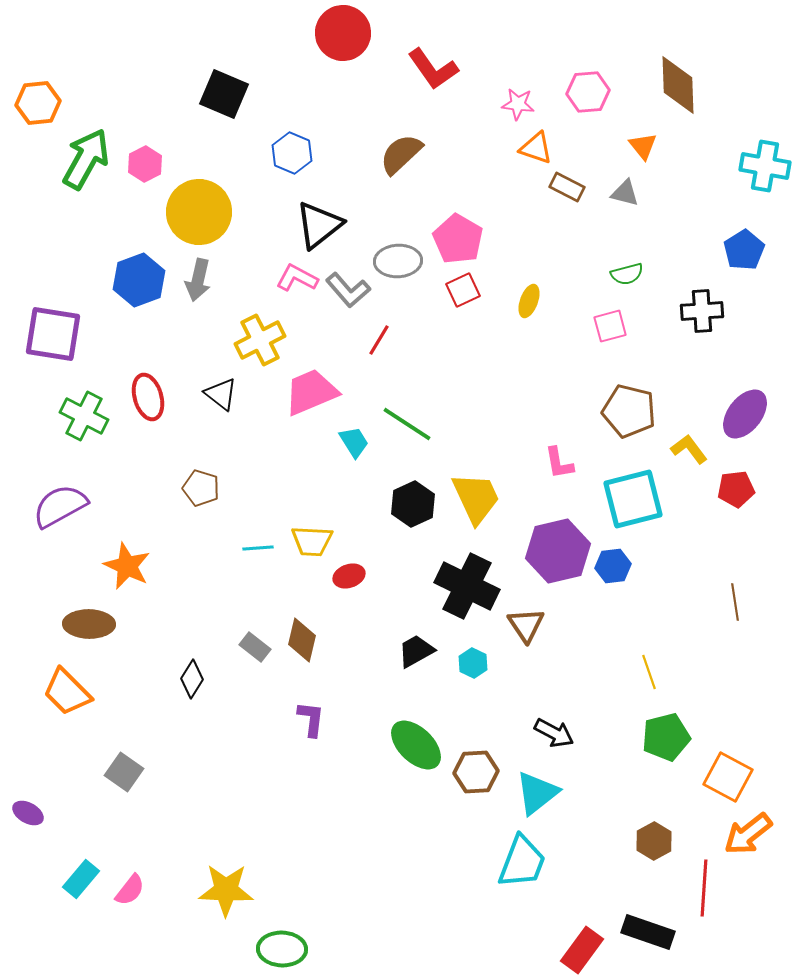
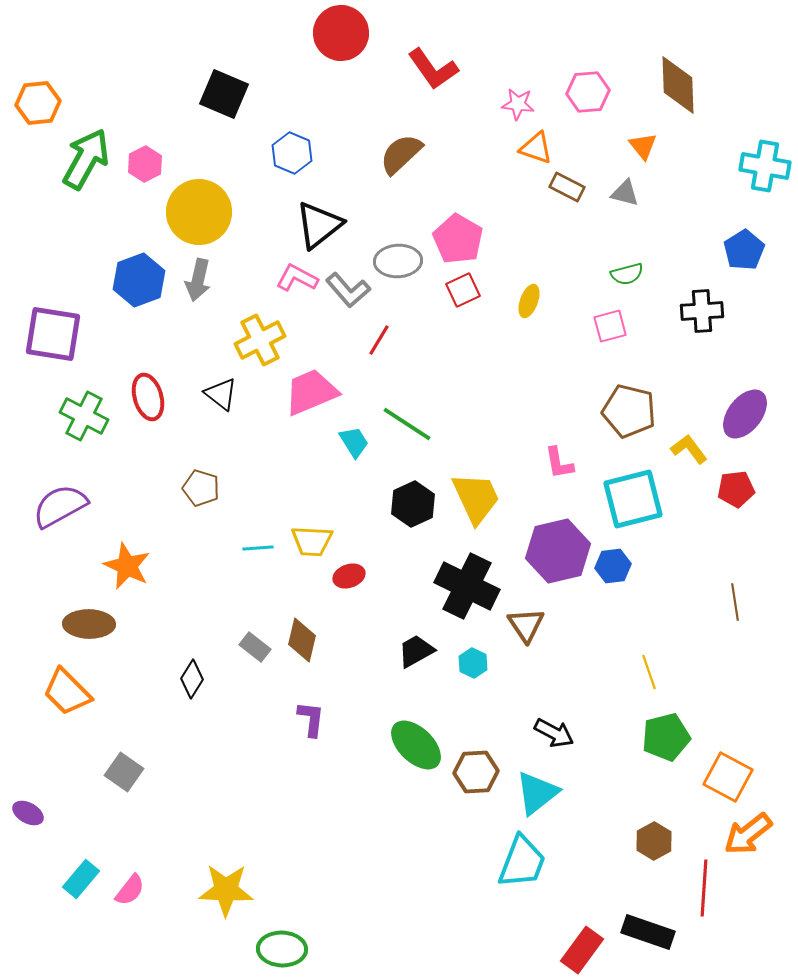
red circle at (343, 33): moved 2 px left
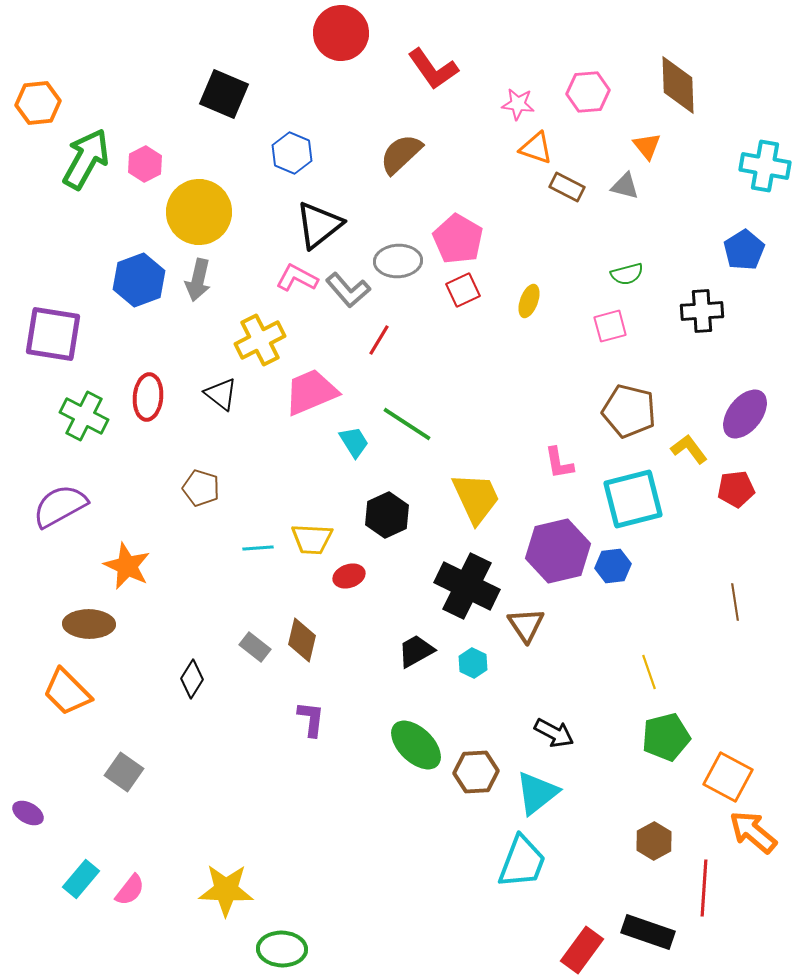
orange triangle at (643, 146): moved 4 px right
gray triangle at (625, 193): moved 7 px up
red ellipse at (148, 397): rotated 21 degrees clockwise
black hexagon at (413, 504): moved 26 px left, 11 px down
yellow trapezoid at (312, 541): moved 2 px up
orange arrow at (748, 834): moved 5 px right, 2 px up; rotated 78 degrees clockwise
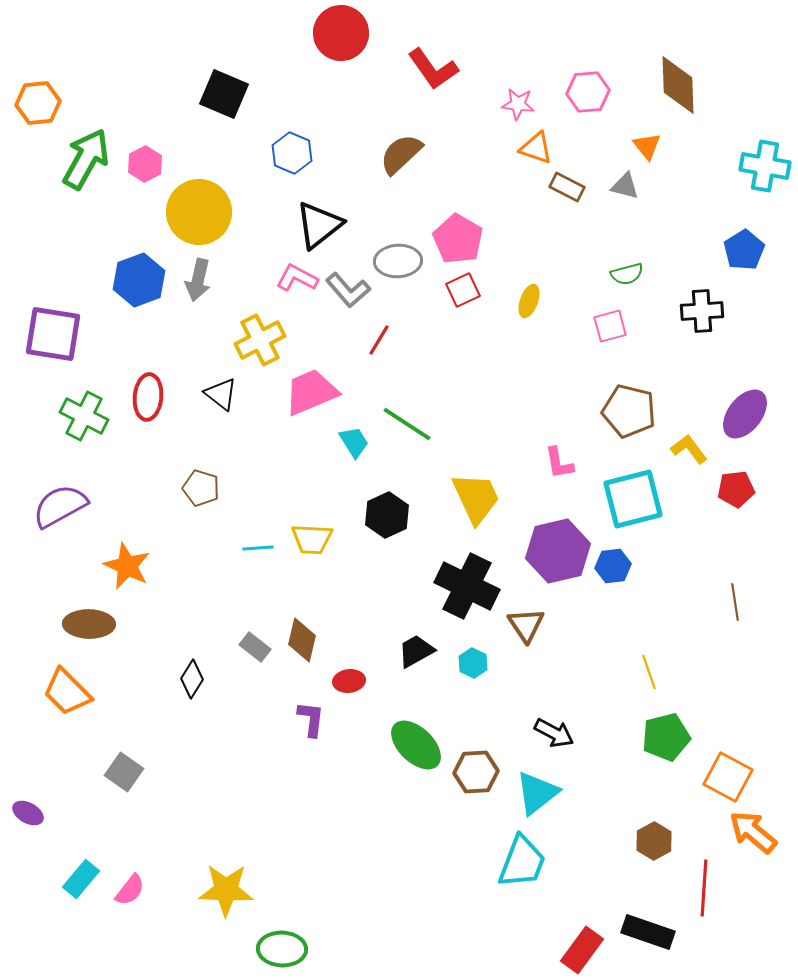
red ellipse at (349, 576): moved 105 px down; rotated 12 degrees clockwise
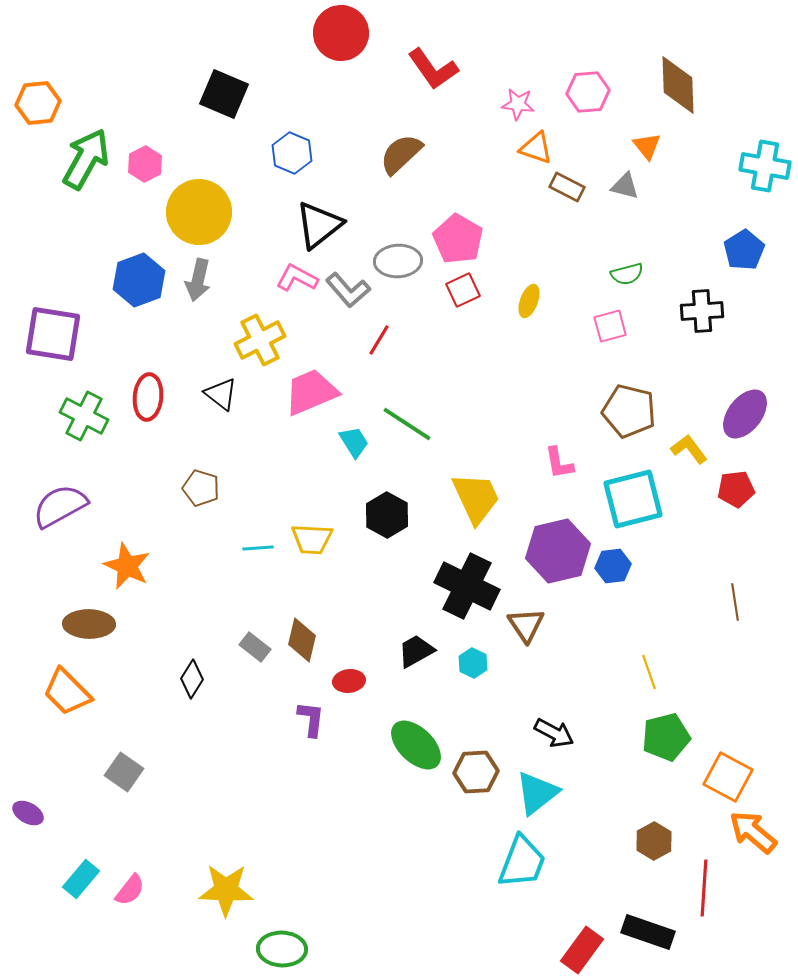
black hexagon at (387, 515): rotated 6 degrees counterclockwise
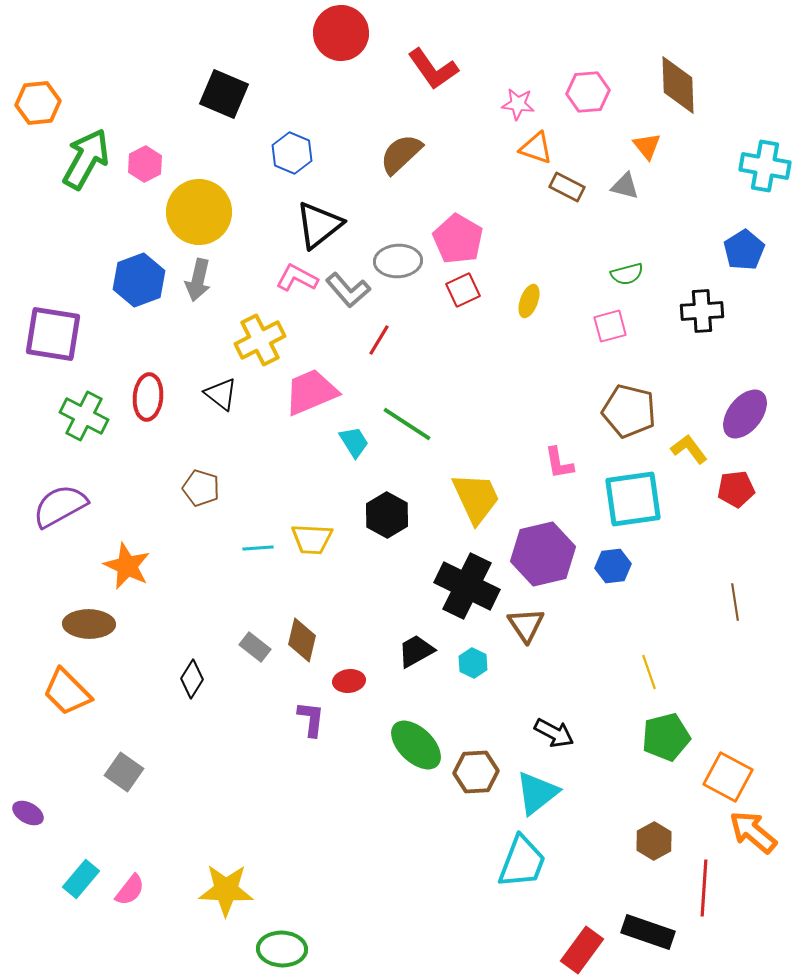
cyan square at (633, 499): rotated 6 degrees clockwise
purple hexagon at (558, 551): moved 15 px left, 3 px down
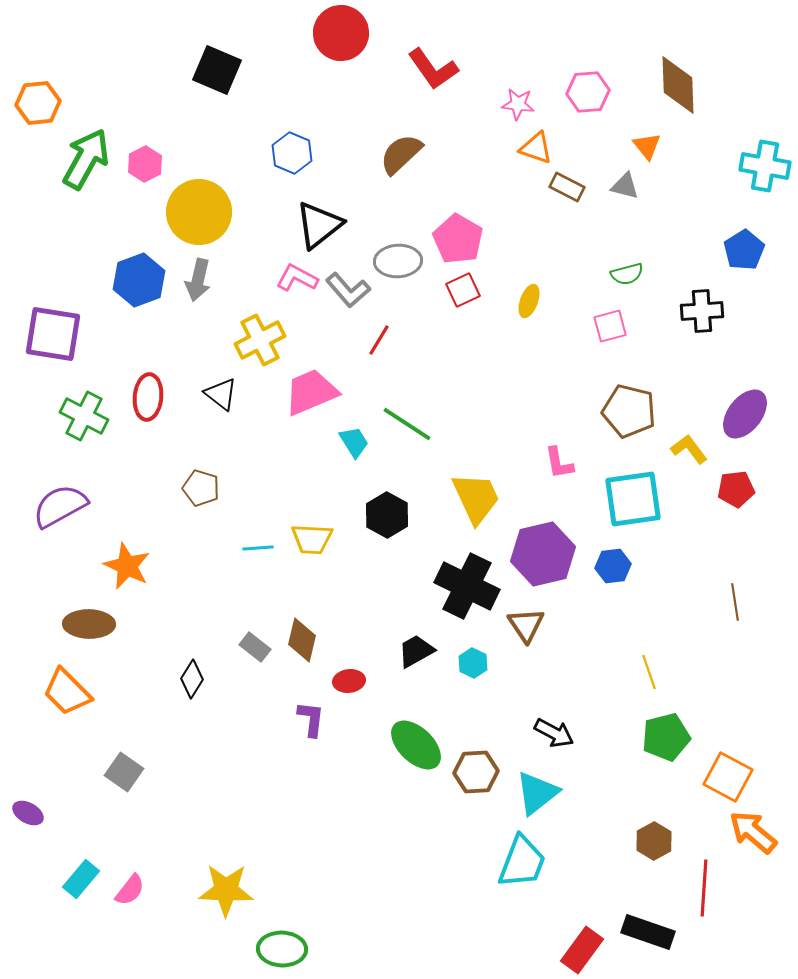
black square at (224, 94): moved 7 px left, 24 px up
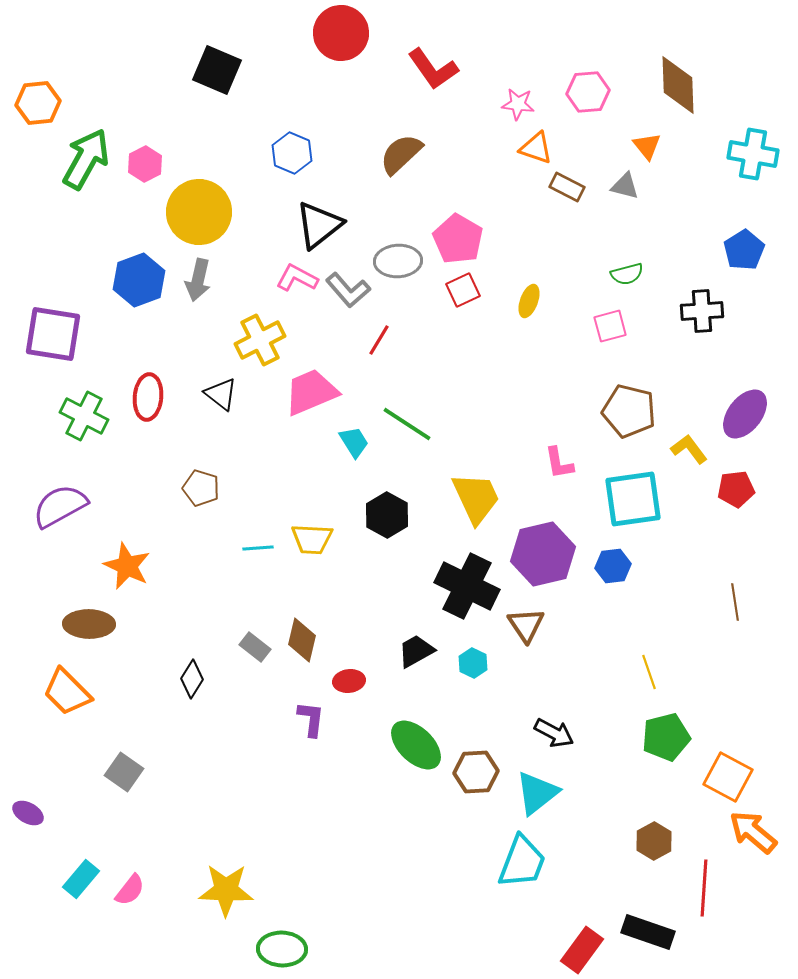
cyan cross at (765, 166): moved 12 px left, 12 px up
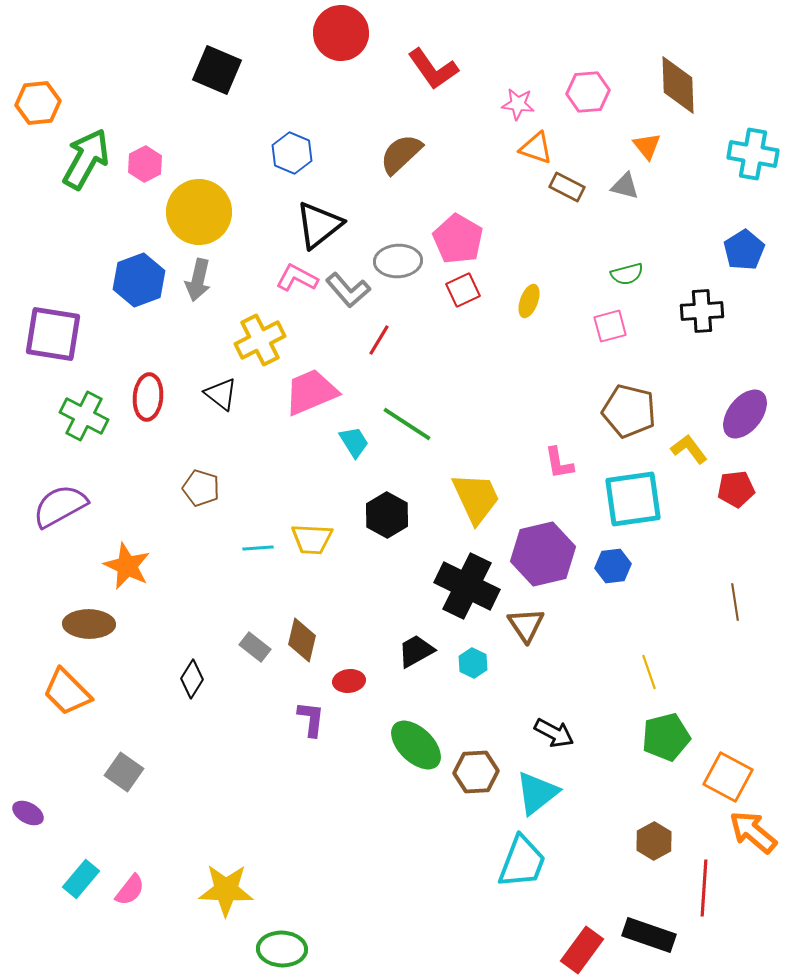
black rectangle at (648, 932): moved 1 px right, 3 px down
